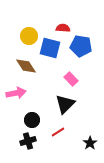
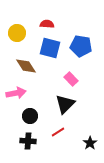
red semicircle: moved 16 px left, 4 px up
yellow circle: moved 12 px left, 3 px up
black circle: moved 2 px left, 4 px up
black cross: rotated 21 degrees clockwise
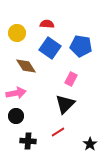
blue square: rotated 20 degrees clockwise
pink rectangle: rotated 72 degrees clockwise
black circle: moved 14 px left
black star: moved 1 px down
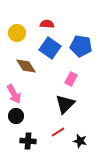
pink arrow: moved 2 px left, 1 px down; rotated 72 degrees clockwise
black star: moved 10 px left, 3 px up; rotated 24 degrees counterclockwise
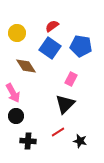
red semicircle: moved 5 px right, 2 px down; rotated 40 degrees counterclockwise
pink arrow: moved 1 px left, 1 px up
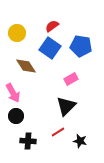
pink rectangle: rotated 32 degrees clockwise
black triangle: moved 1 px right, 2 px down
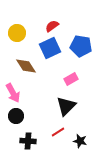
blue square: rotated 30 degrees clockwise
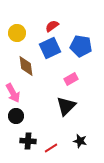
brown diamond: rotated 25 degrees clockwise
red line: moved 7 px left, 16 px down
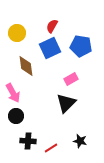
red semicircle: rotated 24 degrees counterclockwise
black triangle: moved 3 px up
